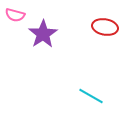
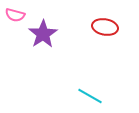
cyan line: moved 1 px left
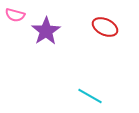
red ellipse: rotated 15 degrees clockwise
purple star: moved 3 px right, 3 px up
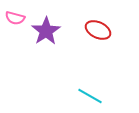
pink semicircle: moved 3 px down
red ellipse: moved 7 px left, 3 px down
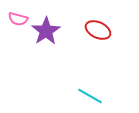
pink semicircle: moved 3 px right, 1 px down
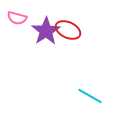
pink semicircle: moved 1 px left, 1 px up
red ellipse: moved 30 px left
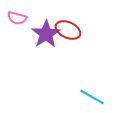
purple star: moved 3 px down
cyan line: moved 2 px right, 1 px down
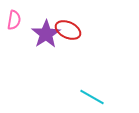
pink semicircle: moved 3 px left, 2 px down; rotated 96 degrees counterclockwise
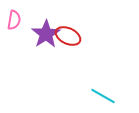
red ellipse: moved 6 px down
cyan line: moved 11 px right, 1 px up
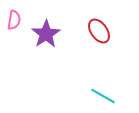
red ellipse: moved 31 px right, 5 px up; rotated 30 degrees clockwise
